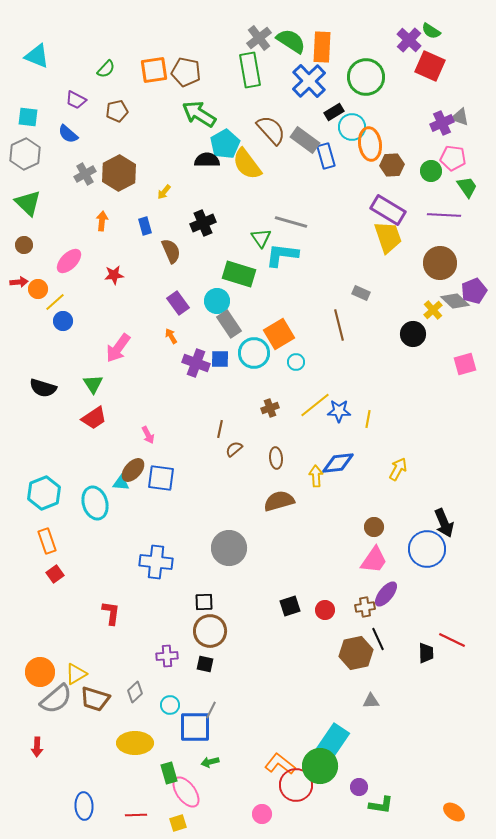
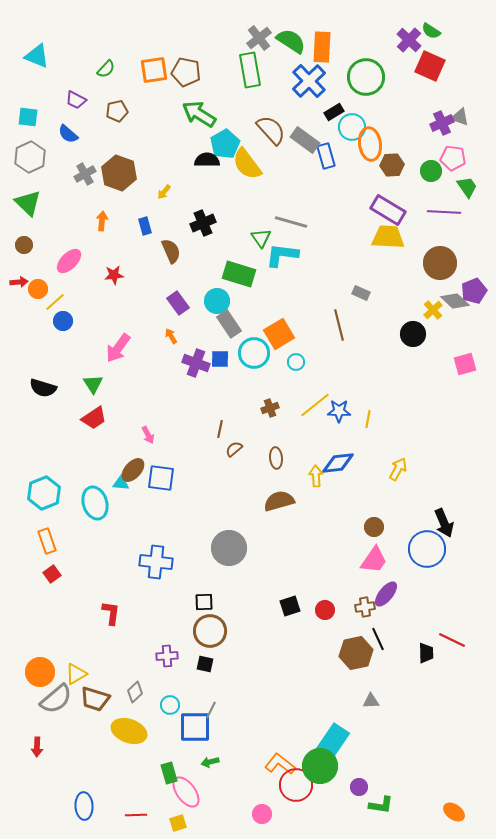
gray hexagon at (25, 154): moved 5 px right, 3 px down
brown hexagon at (119, 173): rotated 12 degrees counterclockwise
purple line at (444, 215): moved 3 px up
yellow trapezoid at (388, 237): rotated 68 degrees counterclockwise
red square at (55, 574): moved 3 px left
yellow ellipse at (135, 743): moved 6 px left, 12 px up; rotated 20 degrees clockwise
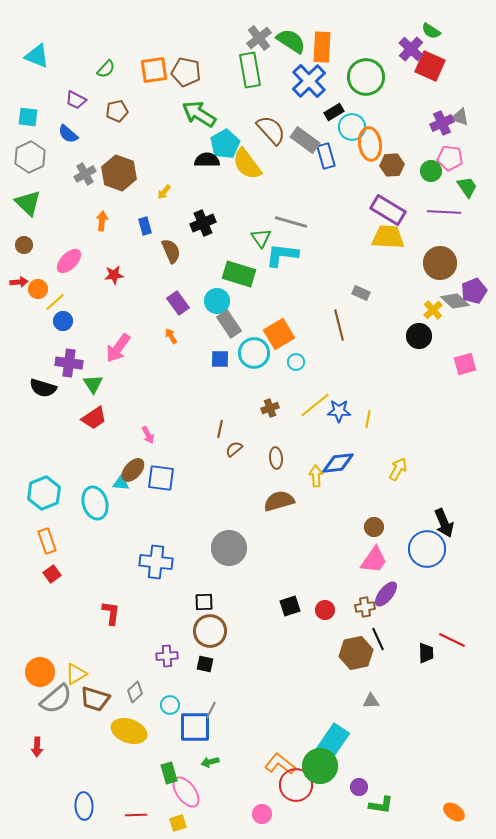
purple cross at (409, 40): moved 2 px right, 9 px down
pink pentagon at (453, 158): moved 3 px left
black circle at (413, 334): moved 6 px right, 2 px down
purple cross at (196, 363): moved 127 px left; rotated 12 degrees counterclockwise
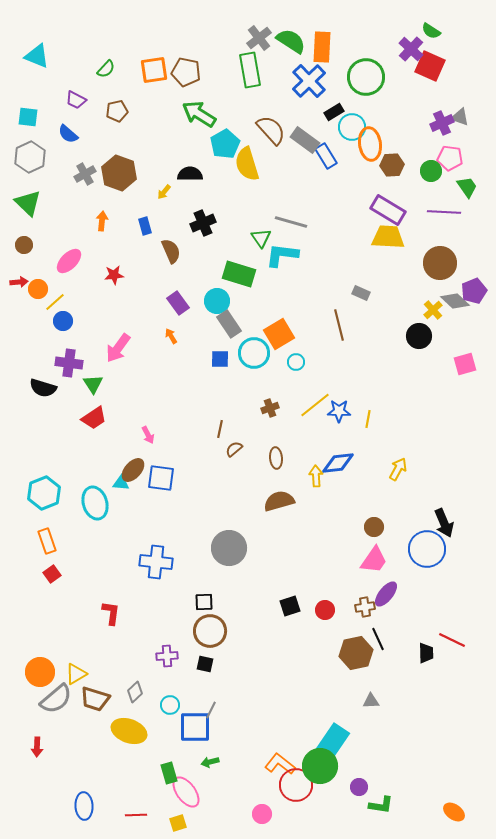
blue rectangle at (326, 156): rotated 15 degrees counterclockwise
black semicircle at (207, 160): moved 17 px left, 14 px down
yellow semicircle at (247, 164): rotated 20 degrees clockwise
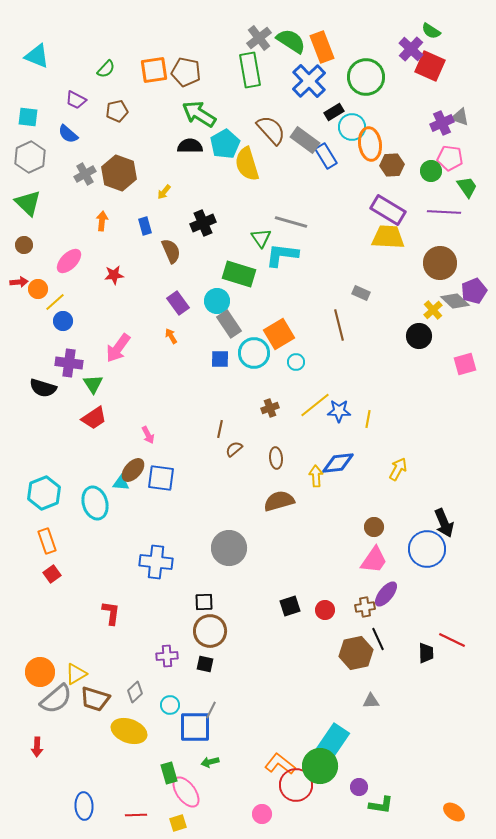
orange rectangle at (322, 47): rotated 24 degrees counterclockwise
black semicircle at (190, 174): moved 28 px up
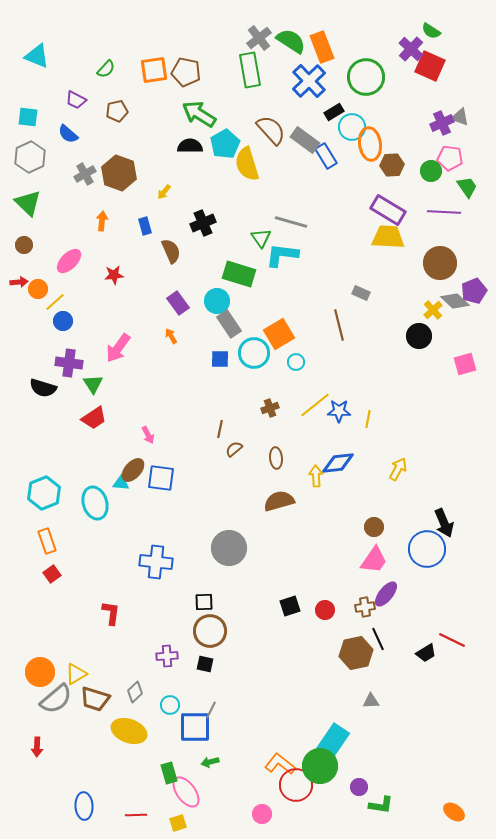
black trapezoid at (426, 653): rotated 60 degrees clockwise
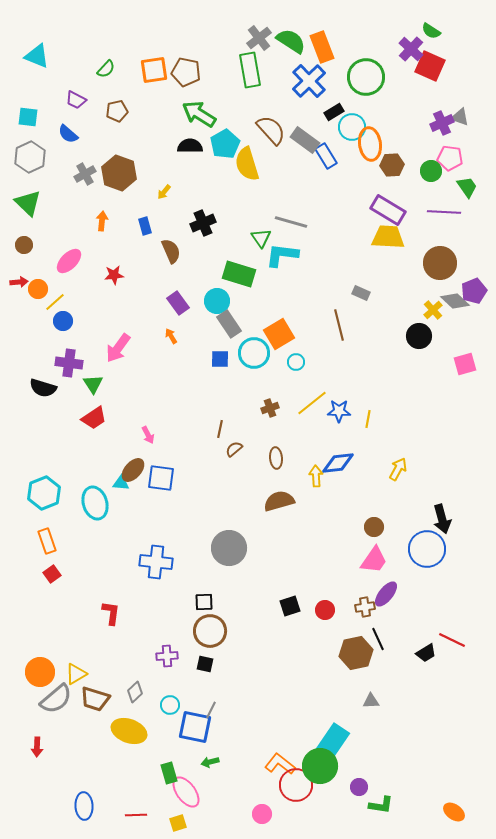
yellow line at (315, 405): moved 3 px left, 2 px up
black arrow at (444, 523): moved 2 px left, 4 px up; rotated 8 degrees clockwise
blue square at (195, 727): rotated 12 degrees clockwise
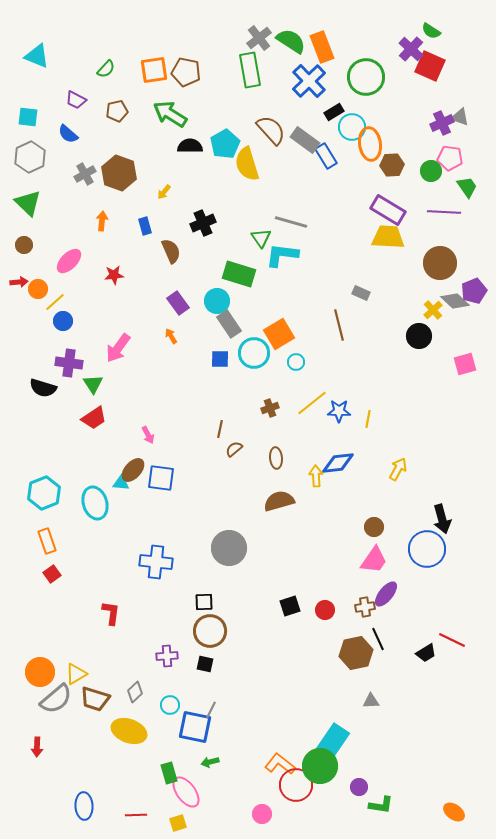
green arrow at (199, 114): moved 29 px left
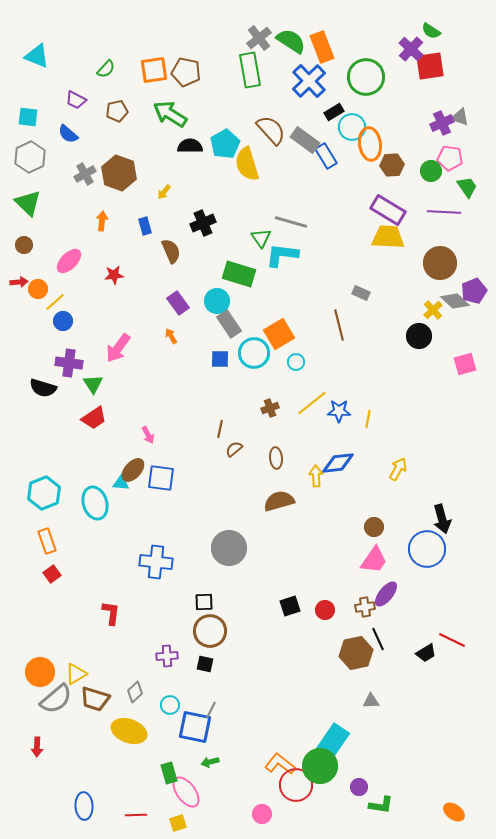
red square at (430, 66): rotated 32 degrees counterclockwise
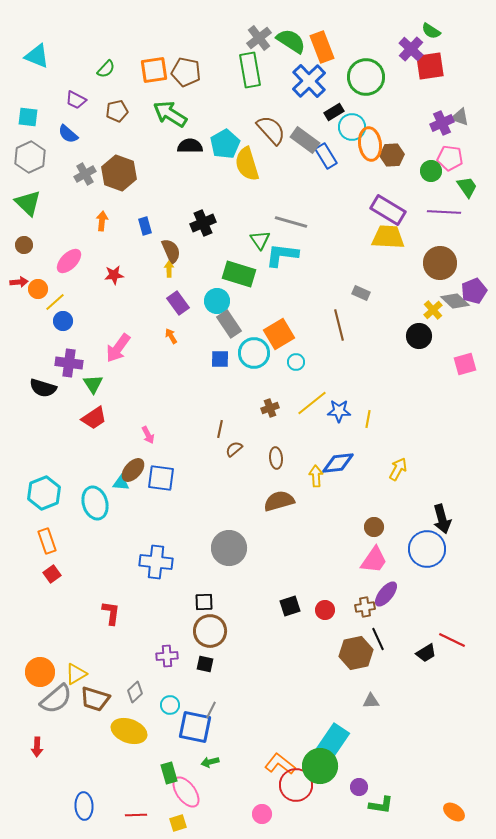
brown hexagon at (392, 165): moved 10 px up
yellow arrow at (164, 192): moved 5 px right, 77 px down; rotated 140 degrees clockwise
green triangle at (261, 238): moved 1 px left, 2 px down
